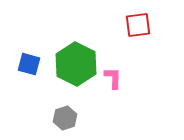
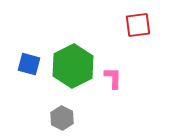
green hexagon: moved 3 px left, 2 px down; rotated 6 degrees clockwise
gray hexagon: moved 3 px left; rotated 15 degrees counterclockwise
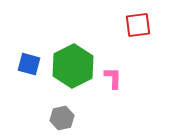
gray hexagon: rotated 20 degrees clockwise
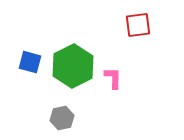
blue square: moved 1 px right, 2 px up
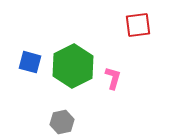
pink L-shape: rotated 15 degrees clockwise
gray hexagon: moved 4 px down
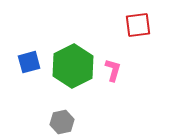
blue square: moved 1 px left; rotated 30 degrees counterclockwise
pink L-shape: moved 8 px up
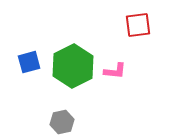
pink L-shape: moved 2 px right, 1 px down; rotated 80 degrees clockwise
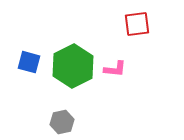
red square: moved 1 px left, 1 px up
blue square: rotated 30 degrees clockwise
pink L-shape: moved 2 px up
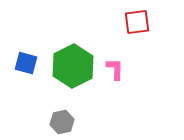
red square: moved 2 px up
blue square: moved 3 px left, 1 px down
pink L-shape: rotated 95 degrees counterclockwise
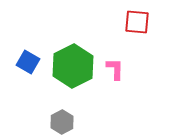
red square: rotated 12 degrees clockwise
blue square: moved 2 px right, 1 px up; rotated 15 degrees clockwise
gray hexagon: rotated 15 degrees counterclockwise
